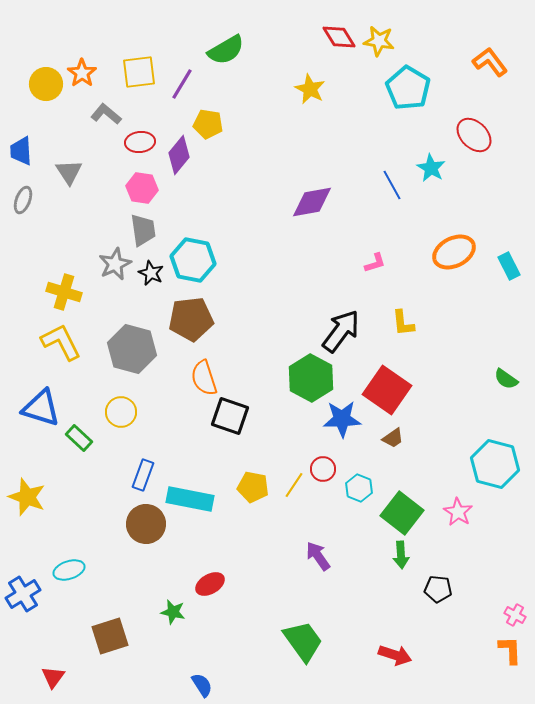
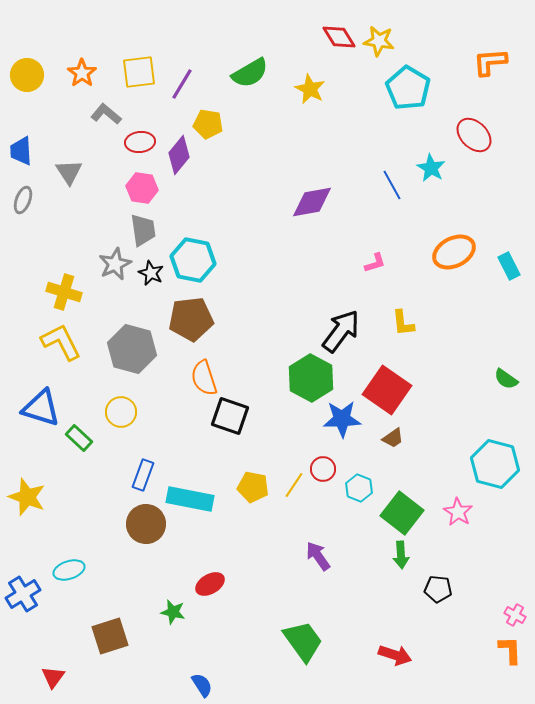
green semicircle at (226, 50): moved 24 px right, 23 px down
orange L-shape at (490, 62): rotated 57 degrees counterclockwise
yellow circle at (46, 84): moved 19 px left, 9 px up
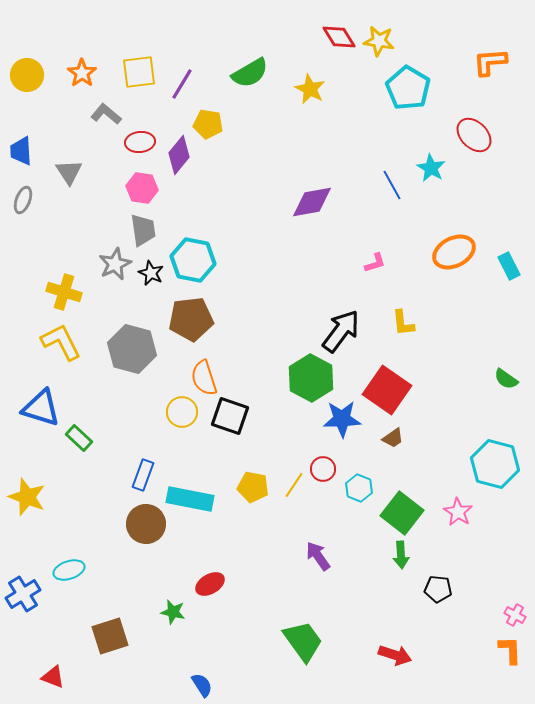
yellow circle at (121, 412): moved 61 px right
red triangle at (53, 677): rotated 45 degrees counterclockwise
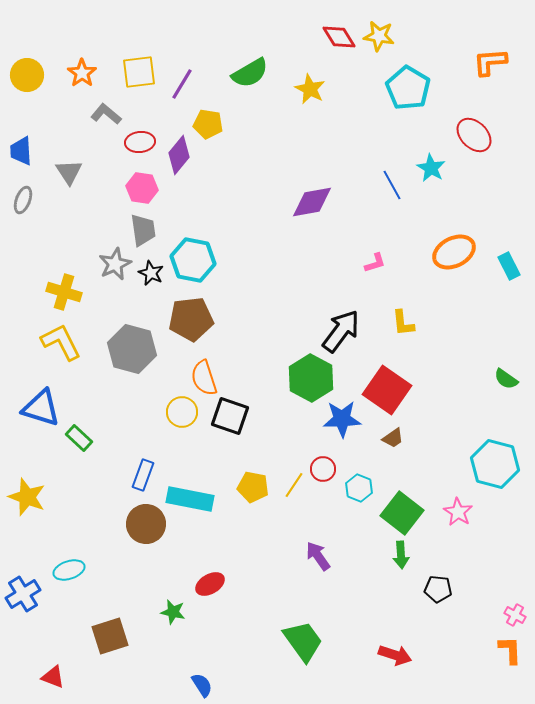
yellow star at (379, 41): moved 5 px up
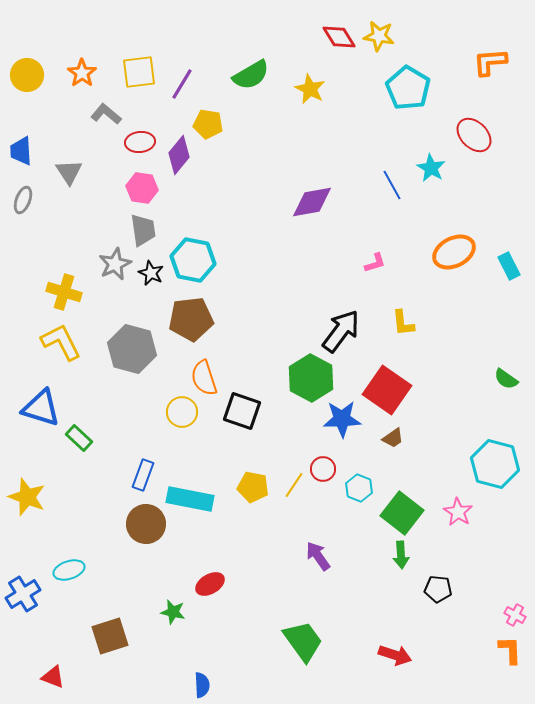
green semicircle at (250, 73): moved 1 px right, 2 px down
black square at (230, 416): moved 12 px right, 5 px up
blue semicircle at (202, 685): rotated 30 degrees clockwise
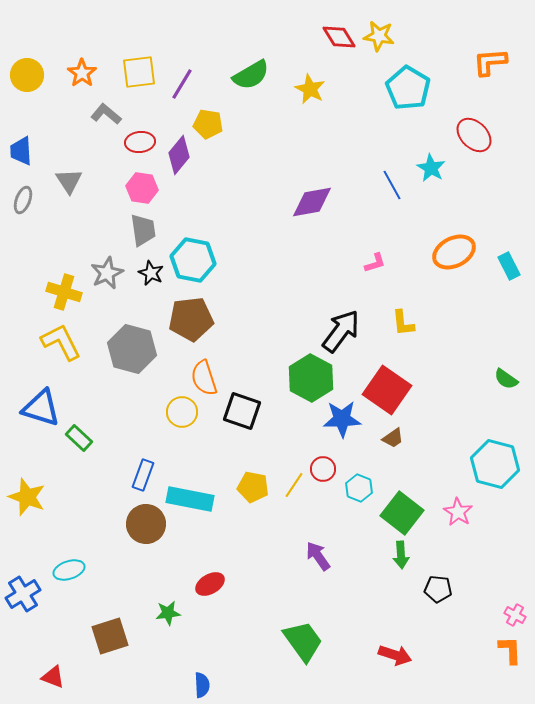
gray triangle at (69, 172): moved 9 px down
gray star at (115, 264): moved 8 px left, 9 px down
green star at (173, 612): moved 5 px left, 1 px down; rotated 20 degrees counterclockwise
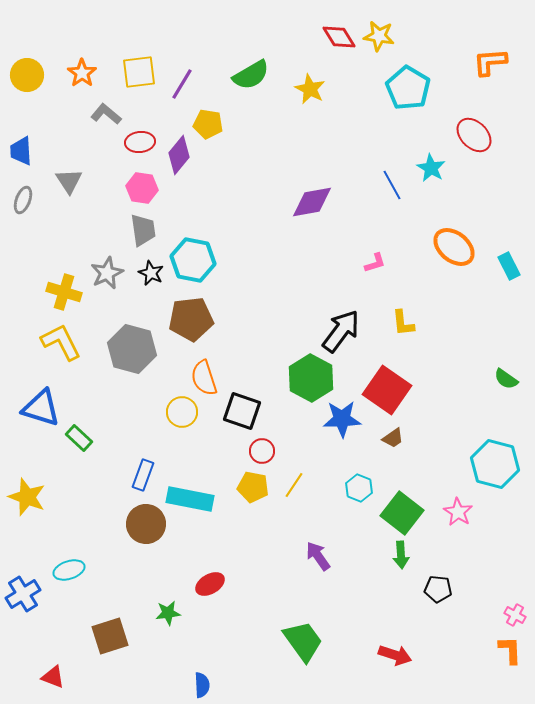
orange ellipse at (454, 252): moved 5 px up; rotated 66 degrees clockwise
red circle at (323, 469): moved 61 px left, 18 px up
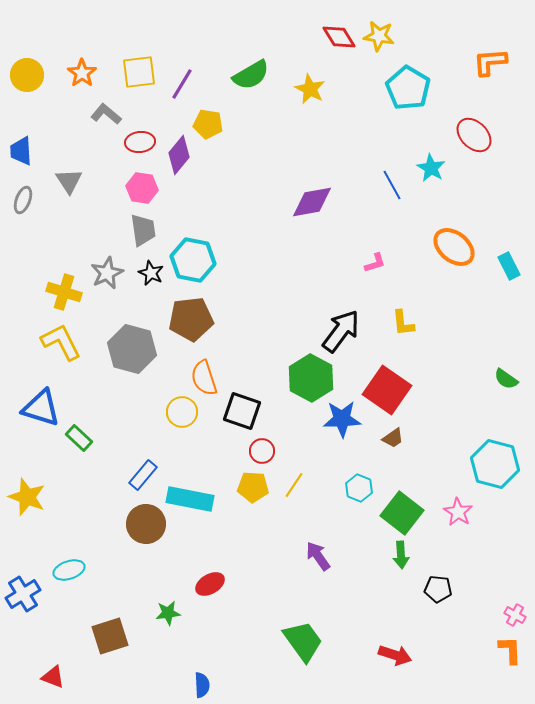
blue rectangle at (143, 475): rotated 20 degrees clockwise
yellow pentagon at (253, 487): rotated 8 degrees counterclockwise
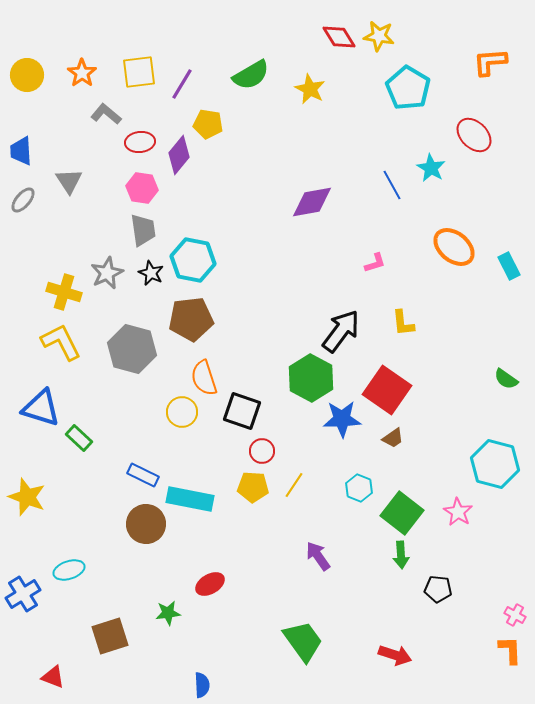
gray ellipse at (23, 200): rotated 20 degrees clockwise
blue rectangle at (143, 475): rotated 76 degrees clockwise
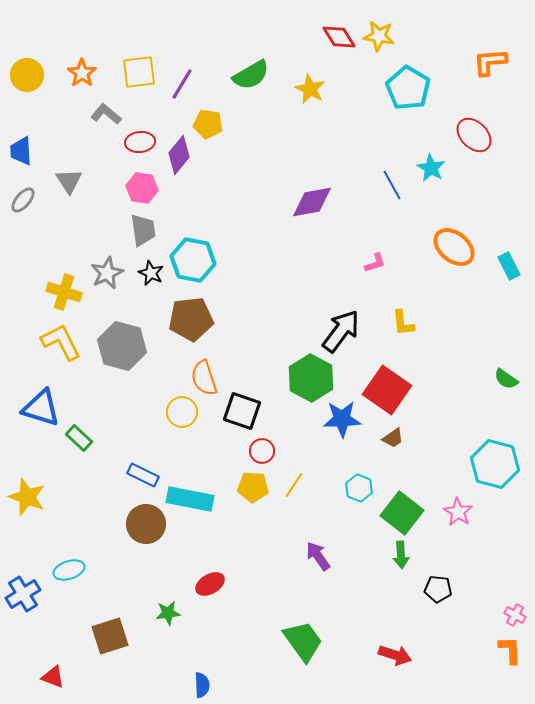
gray hexagon at (132, 349): moved 10 px left, 3 px up
